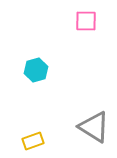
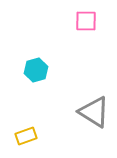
gray triangle: moved 15 px up
yellow rectangle: moved 7 px left, 5 px up
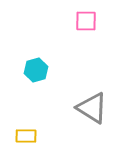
gray triangle: moved 2 px left, 4 px up
yellow rectangle: rotated 20 degrees clockwise
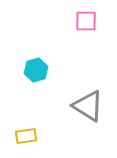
gray triangle: moved 4 px left, 2 px up
yellow rectangle: rotated 10 degrees counterclockwise
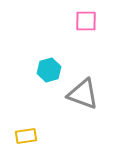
cyan hexagon: moved 13 px right
gray triangle: moved 5 px left, 12 px up; rotated 12 degrees counterclockwise
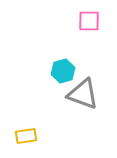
pink square: moved 3 px right
cyan hexagon: moved 14 px right, 1 px down
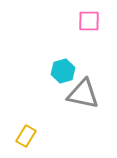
gray triangle: rotated 8 degrees counterclockwise
yellow rectangle: rotated 50 degrees counterclockwise
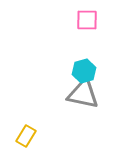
pink square: moved 2 px left, 1 px up
cyan hexagon: moved 21 px right
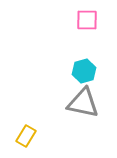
gray triangle: moved 9 px down
